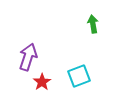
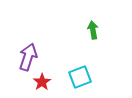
green arrow: moved 6 px down
cyan square: moved 1 px right, 1 px down
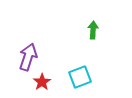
green arrow: rotated 12 degrees clockwise
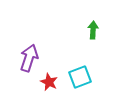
purple arrow: moved 1 px right, 1 px down
red star: moved 7 px right; rotated 12 degrees counterclockwise
